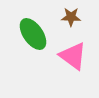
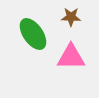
pink triangle: moved 2 px left, 1 px down; rotated 36 degrees counterclockwise
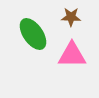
pink triangle: moved 1 px right, 2 px up
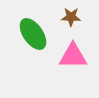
pink triangle: moved 1 px right, 1 px down
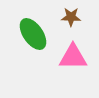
pink triangle: moved 1 px down
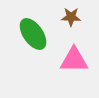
pink triangle: moved 1 px right, 3 px down
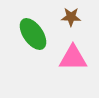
pink triangle: moved 1 px left, 2 px up
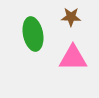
green ellipse: rotated 24 degrees clockwise
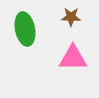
green ellipse: moved 8 px left, 5 px up
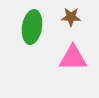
green ellipse: moved 7 px right, 2 px up; rotated 20 degrees clockwise
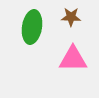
pink triangle: moved 1 px down
